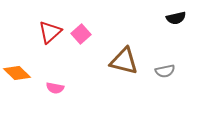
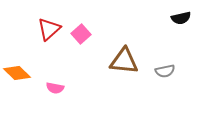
black semicircle: moved 5 px right
red triangle: moved 1 px left, 3 px up
brown triangle: rotated 8 degrees counterclockwise
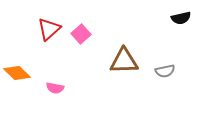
brown triangle: rotated 8 degrees counterclockwise
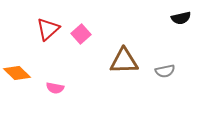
red triangle: moved 1 px left
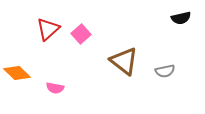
brown triangle: rotated 40 degrees clockwise
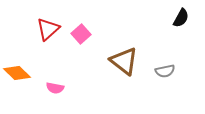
black semicircle: rotated 48 degrees counterclockwise
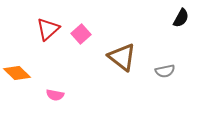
brown triangle: moved 2 px left, 4 px up
pink semicircle: moved 7 px down
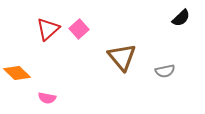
black semicircle: rotated 18 degrees clockwise
pink square: moved 2 px left, 5 px up
brown triangle: rotated 12 degrees clockwise
pink semicircle: moved 8 px left, 3 px down
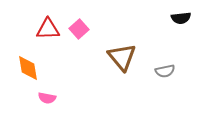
black semicircle: rotated 36 degrees clockwise
red triangle: rotated 40 degrees clockwise
orange diamond: moved 11 px right, 5 px up; rotated 36 degrees clockwise
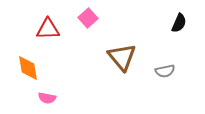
black semicircle: moved 2 px left, 5 px down; rotated 60 degrees counterclockwise
pink square: moved 9 px right, 11 px up
